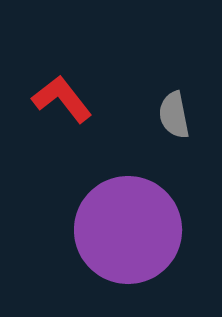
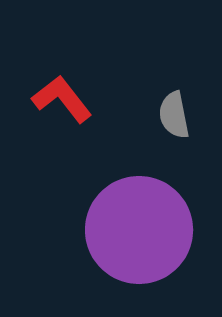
purple circle: moved 11 px right
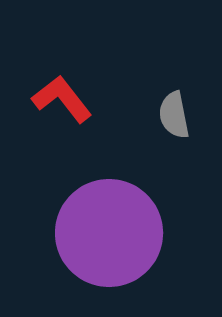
purple circle: moved 30 px left, 3 px down
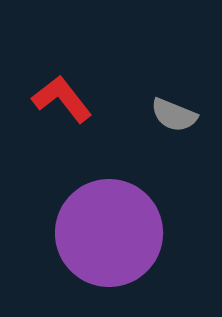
gray semicircle: rotated 57 degrees counterclockwise
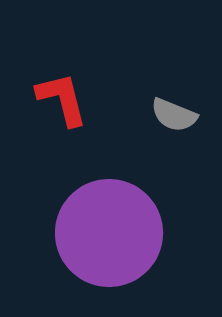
red L-shape: rotated 24 degrees clockwise
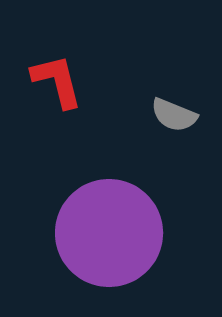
red L-shape: moved 5 px left, 18 px up
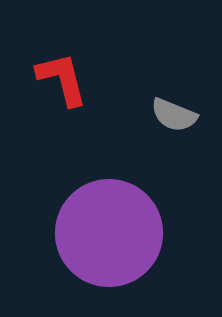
red L-shape: moved 5 px right, 2 px up
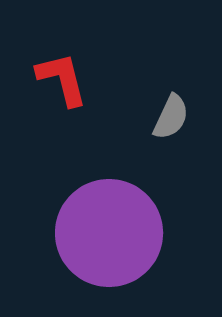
gray semicircle: moved 3 px left, 2 px down; rotated 87 degrees counterclockwise
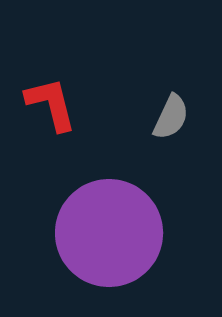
red L-shape: moved 11 px left, 25 px down
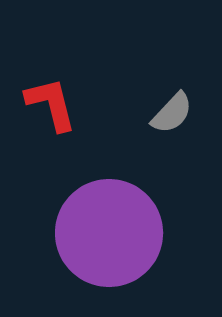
gray semicircle: moved 1 px right, 4 px up; rotated 18 degrees clockwise
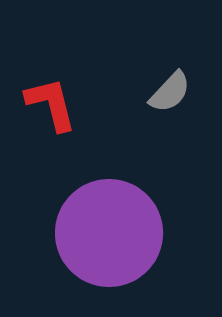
gray semicircle: moved 2 px left, 21 px up
